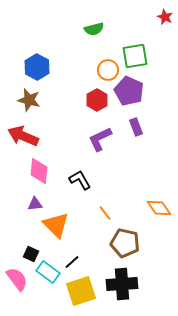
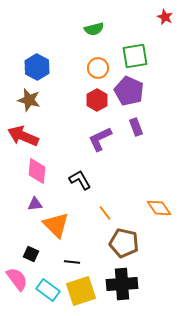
orange circle: moved 10 px left, 2 px up
pink diamond: moved 2 px left
brown pentagon: moved 1 px left
black line: rotated 49 degrees clockwise
cyan rectangle: moved 18 px down
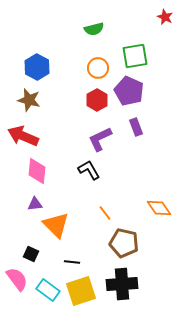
black L-shape: moved 9 px right, 10 px up
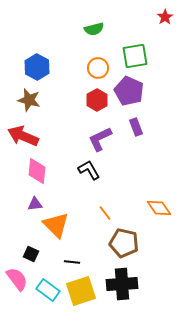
red star: rotated 14 degrees clockwise
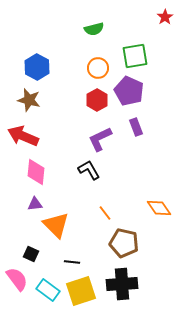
pink diamond: moved 1 px left, 1 px down
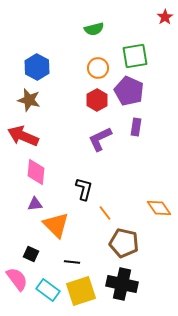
purple rectangle: rotated 30 degrees clockwise
black L-shape: moved 5 px left, 19 px down; rotated 45 degrees clockwise
black cross: rotated 16 degrees clockwise
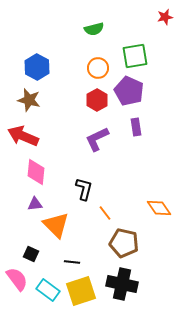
red star: rotated 21 degrees clockwise
purple rectangle: rotated 18 degrees counterclockwise
purple L-shape: moved 3 px left
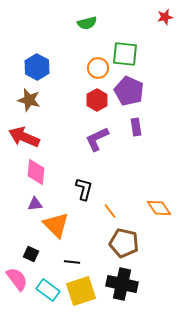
green semicircle: moved 7 px left, 6 px up
green square: moved 10 px left, 2 px up; rotated 16 degrees clockwise
red arrow: moved 1 px right, 1 px down
orange line: moved 5 px right, 2 px up
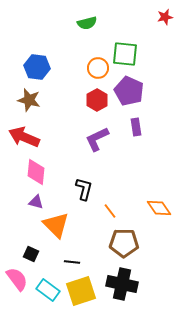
blue hexagon: rotated 20 degrees counterclockwise
purple triangle: moved 1 px right, 2 px up; rotated 21 degrees clockwise
brown pentagon: rotated 12 degrees counterclockwise
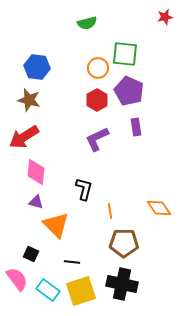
red arrow: rotated 56 degrees counterclockwise
orange line: rotated 28 degrees clockwise
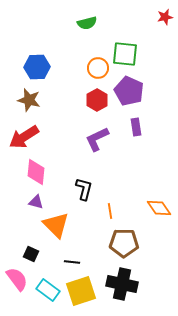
blue hexagon: rotated 10 degrees counterclockwise
